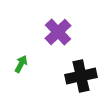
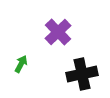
black cross: moved 1 px right, 2 px up
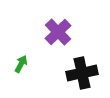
black cross: moved 1 px up
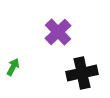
green arrow: moved 8 px left, 3 px down
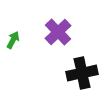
green arrow: moved 27 px up
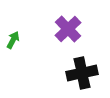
purple cross: moved 10 px right, 3 px up
